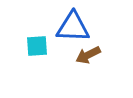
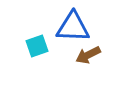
cyan square: rotated 15 degrees counterclockwise
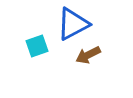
blue triangle: moved 3 px up; rotated 30 degrees counterclockwise
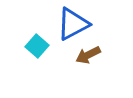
cyan square: rotated 30 degrees counterclockwise
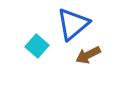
blue triangle: rotated 12 degrees counterclockwise
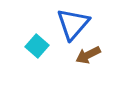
blue triangle: rotated 9 degrees counterclockwise
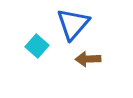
brown arrow: moved 4 px down; rotated 25 degrees clockwise
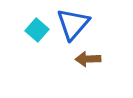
cyan square: moved 16 px up
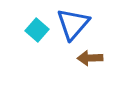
brown arrow: moved 2 px right, 1 px up
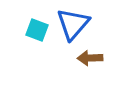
cyan square: rotated 20 degrees counterclockwise
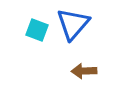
brown arrow: moved 6 px left, 13 px down
